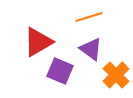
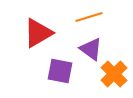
red triangle: moved 9 px up
purple square: rotated 12 degrees counterclockwise
orange cross: moved 2 px left, 1 px up
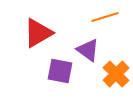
orange line: moved 16 px right
purple triangle: moved 3 px left, 1 px down
orange cross: moved 2 px right
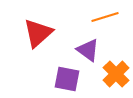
red triangle: rotated 12 degrees counterclockwise
purple square: moved 7 px right, 8 px down
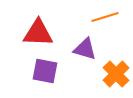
red triangle: rotated 44 degrees clockwise
purple triangle: moved 3 px left, 1 px up; rotated 20 degrees counterclockwise
purple square: moved 22 px left, 8 px up
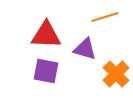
red triangle: moved 8 px right, 2 px down
purple square: moved 1 px right
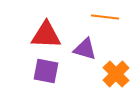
orange line: rotated 24 degrees clockwise
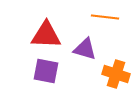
orange cross: rotated 28 degrees counterclockwise
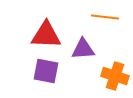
purple triangle: moved 2 px left; rotated 20 degrees counterclockwise
orange cross: moved 1 px left, 2 px down
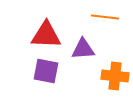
orange cross: rotated 12 degrees counterclockwise
